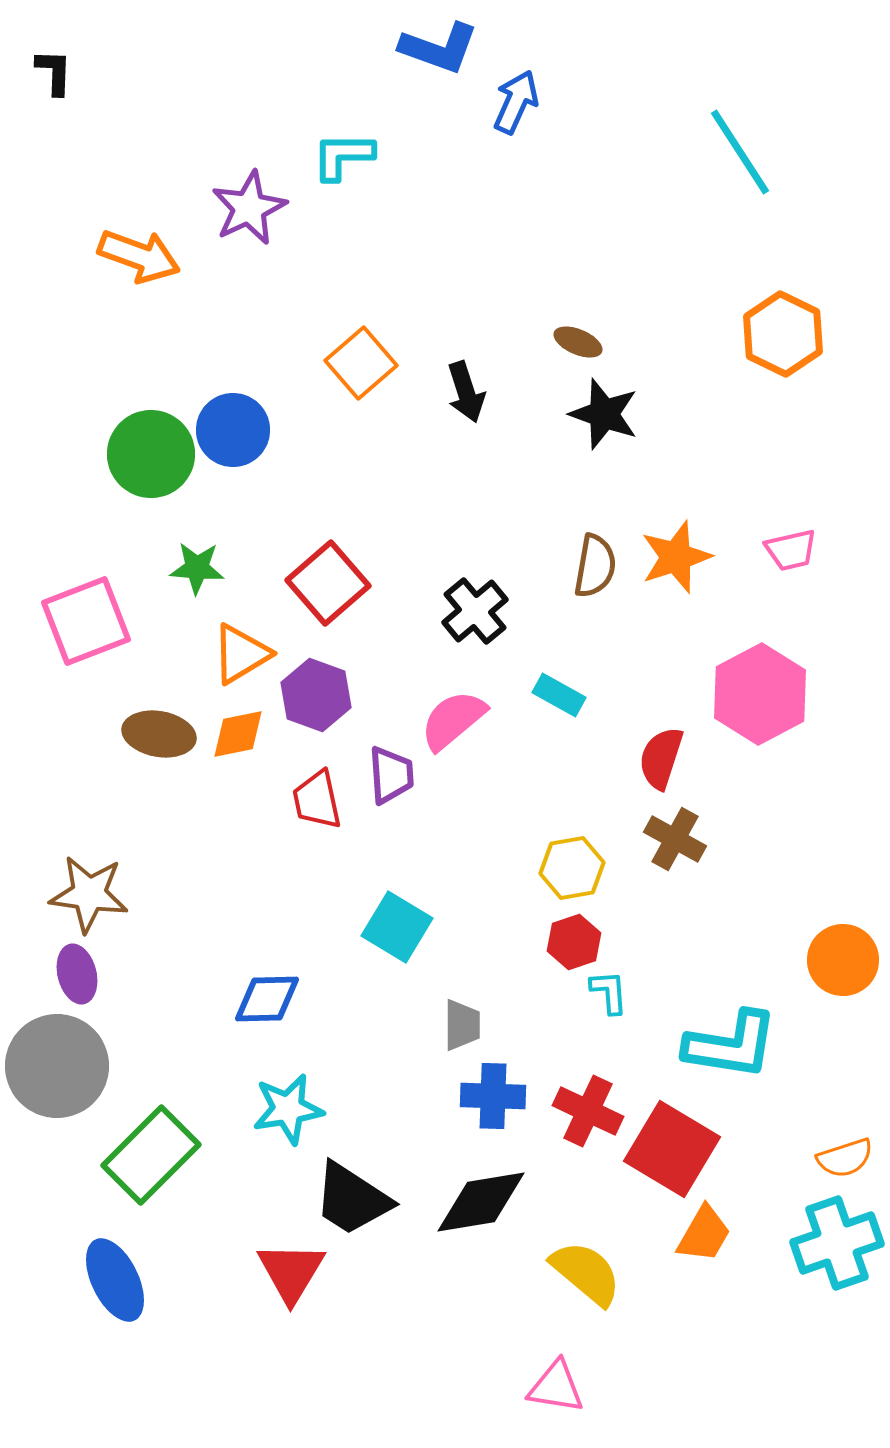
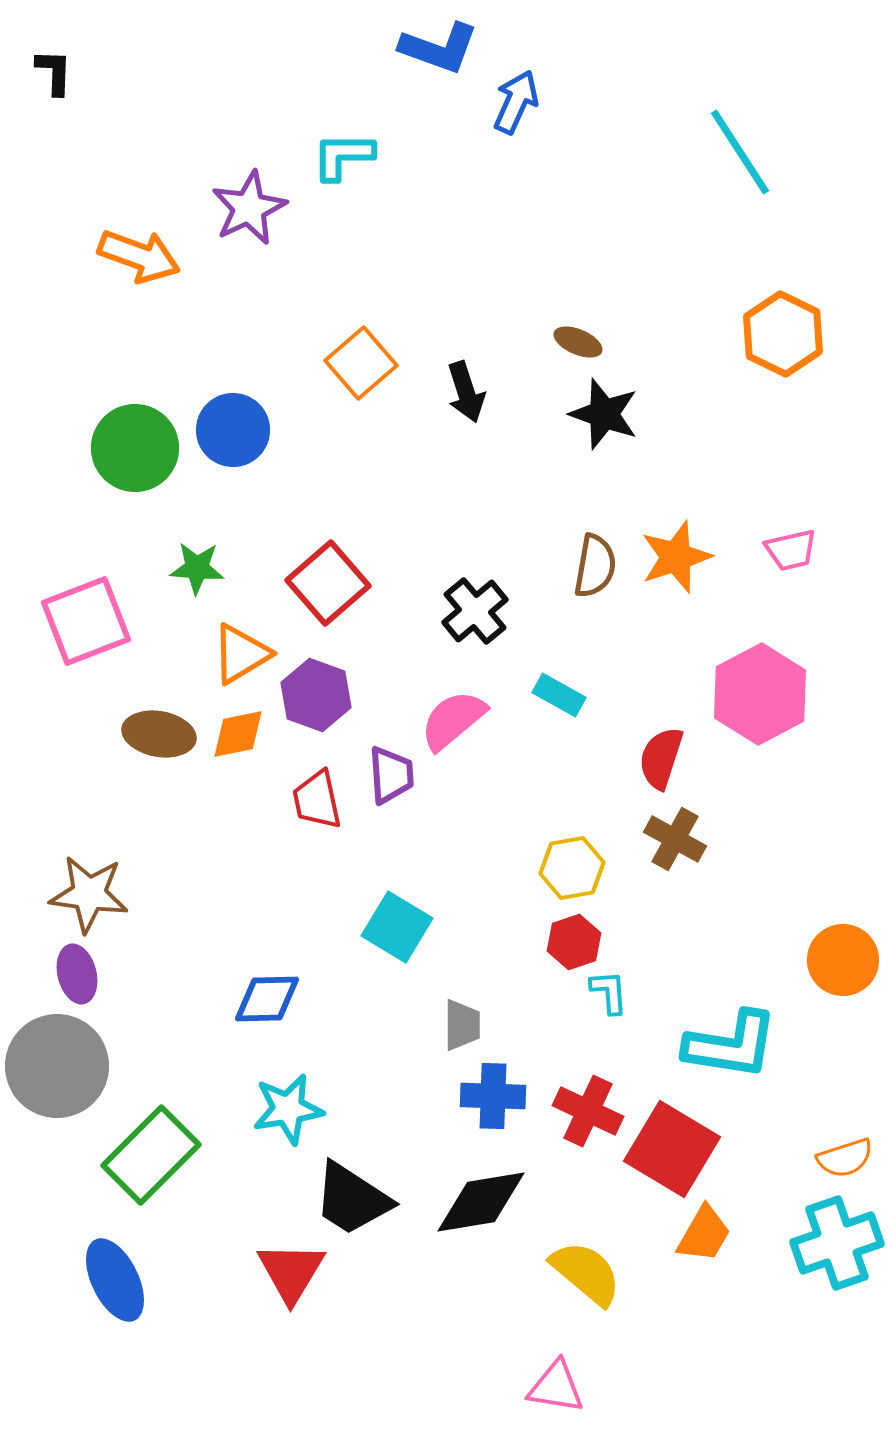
green circle at (151, 454): moved 16 px left, 6 px up
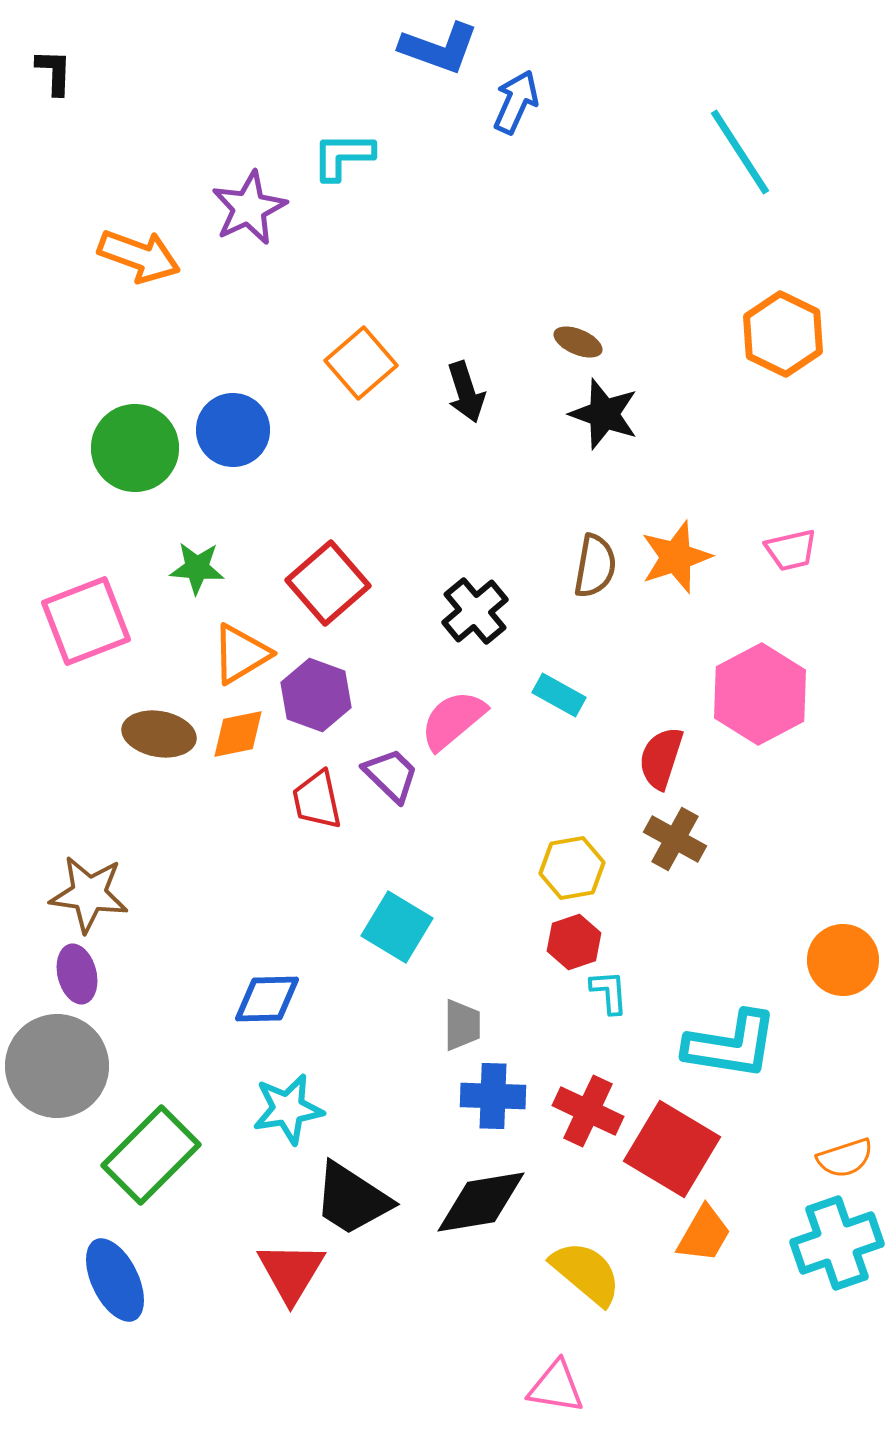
purple trapezoid at (391, 775): rotated 42 degrees counterclockwise
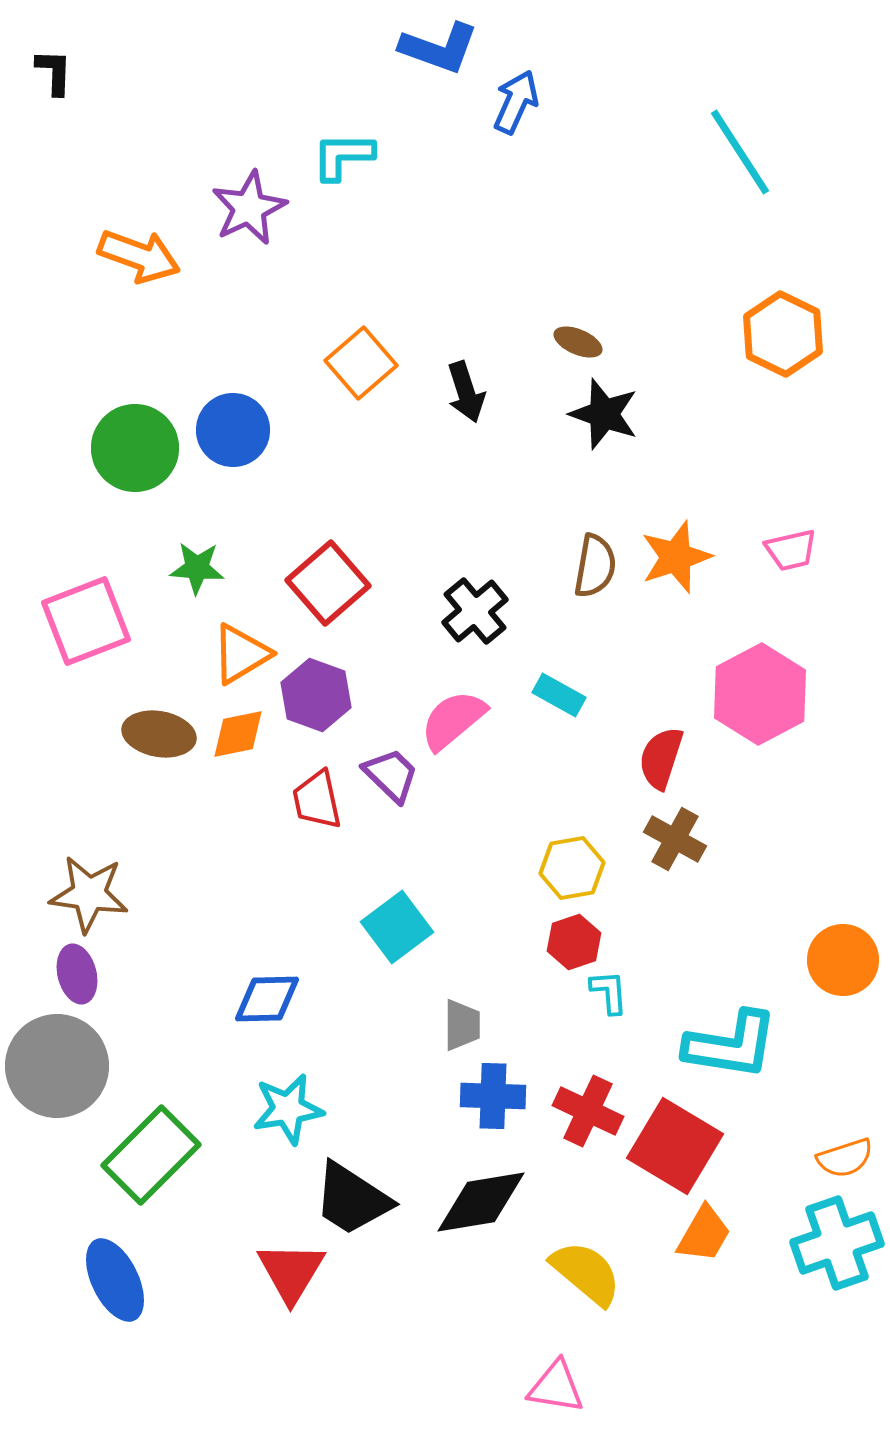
cyan square at (397, 927): rotated 22 degrees clockwise
red square at (672, 1149): moved 3 px right, 3 px up
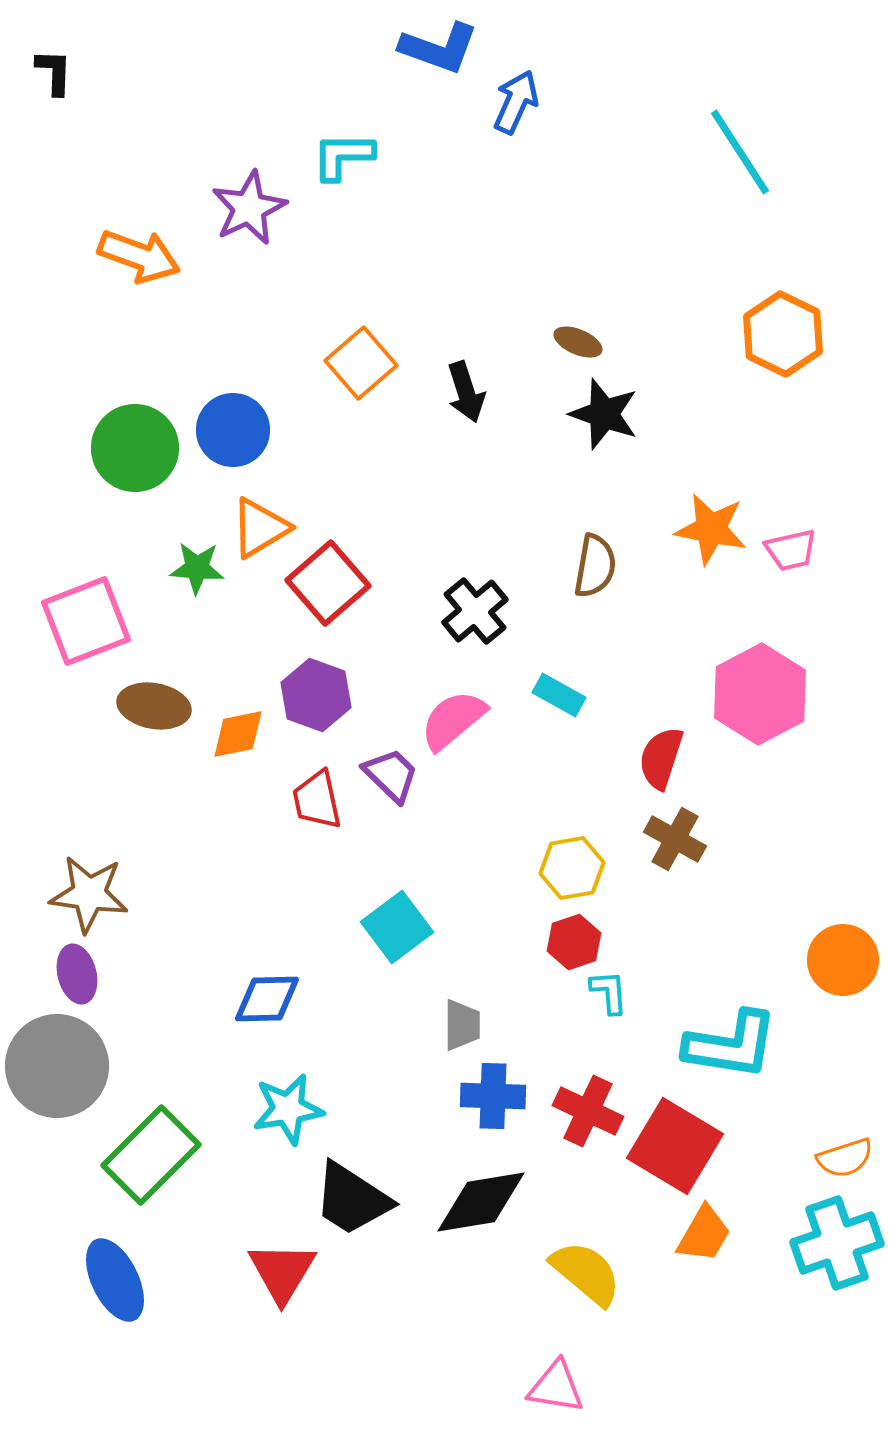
orange star at (676, 557): moved 35 px right, 28 px up; rotated 30 degrees clockwise
orange triangle at (241, 654): moved 19 px right, 126 px up
brown ellipse at (159, 734): moved 5 px left, 28 px up
red triangle at (291, 1272): moved 9 px left
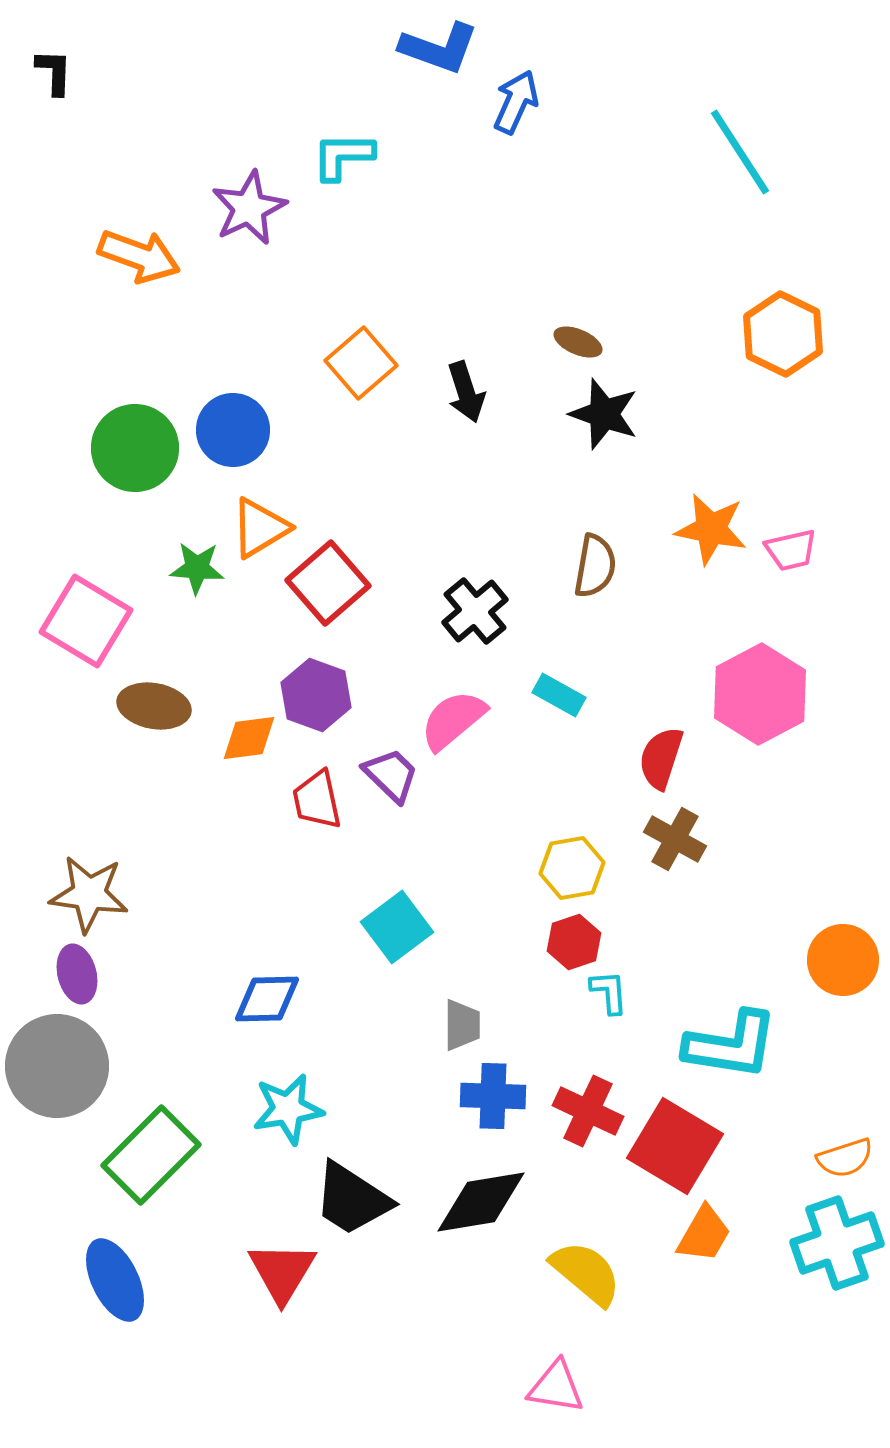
pink square at (86, 621): rotated 38 degrees counterclockwise
orange diamond at (238, 734): moved 11 px right, 4 px down; rotated 4 degrees clockwise
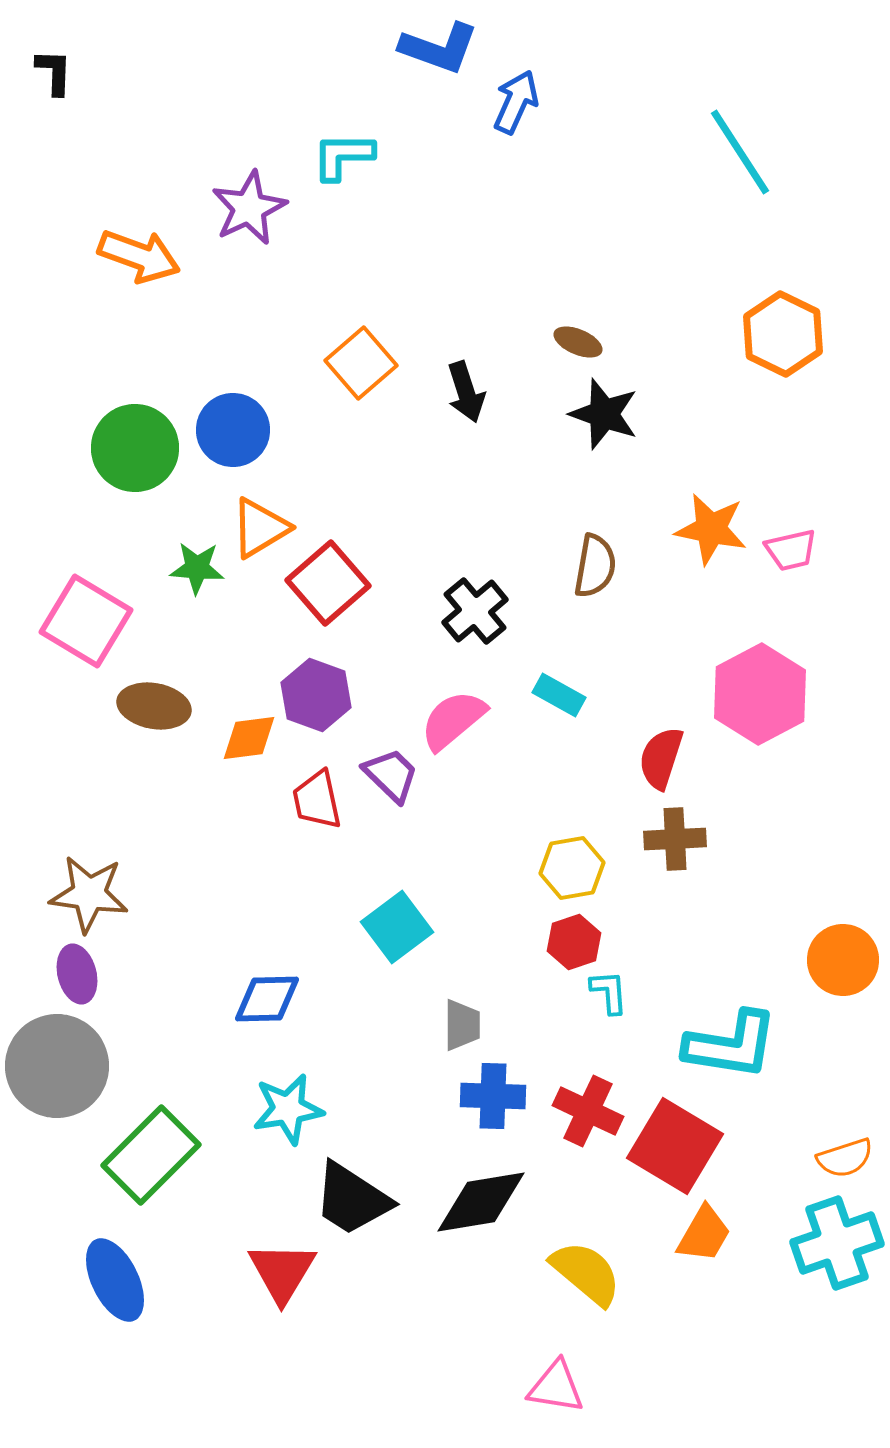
brown cross at (675, 839): rotated 32 degrees counterclockwise
